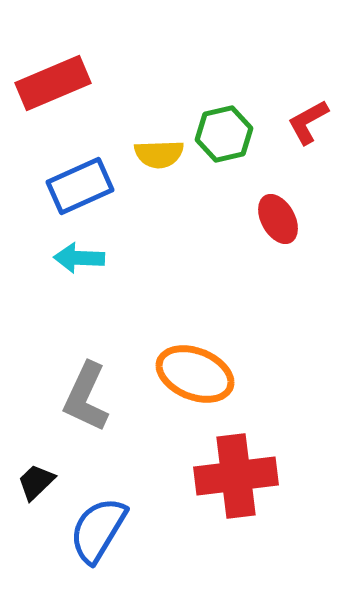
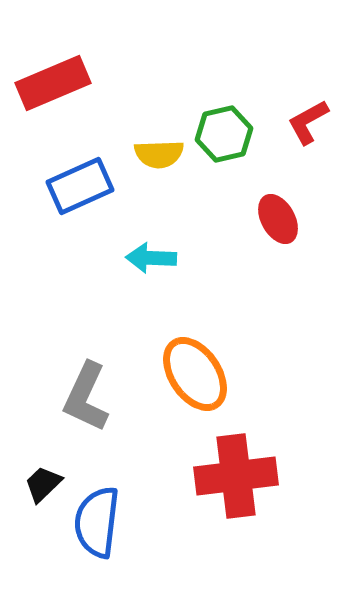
cyan arrow: moved 72 px right
orange ellipse: rotated 34 degrees clockwise
black trapezoid: moved 7 px right, 2 px down
blue semicircle: moved 1 px left, 8 px up; rotated 24 degrees counterclockwise
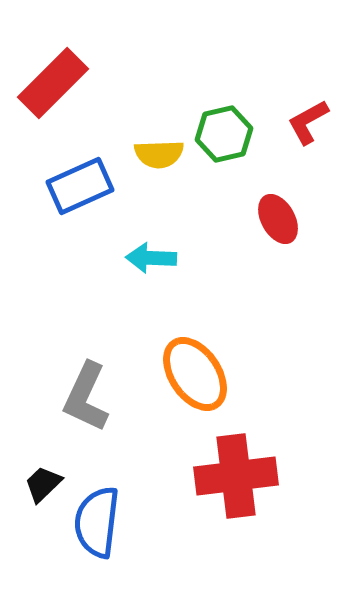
red rectangle: rotated 22 degrees counterclockwise
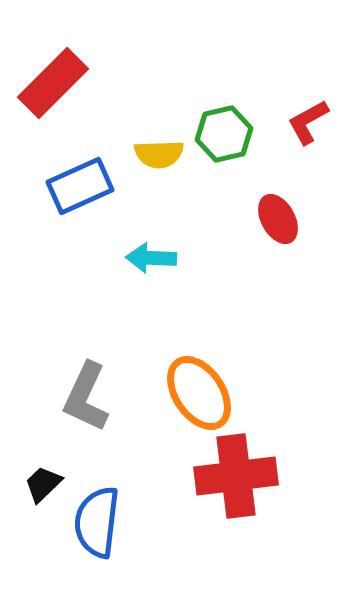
orange ellipse: moved 4 px right, 19 px down
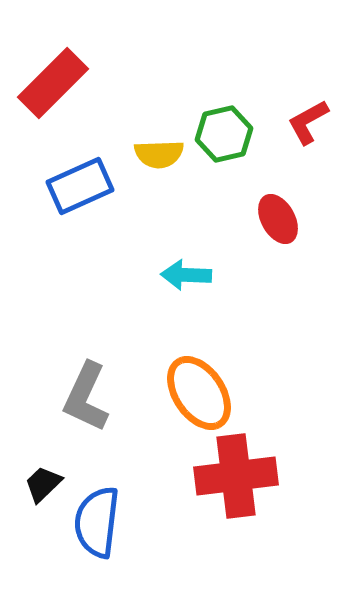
cyan arrow: moved 35 px right, 17 px down
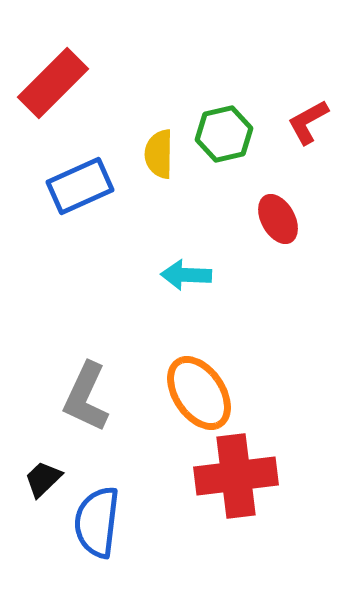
yellow semicircle: rotated 93 degrees clockwise
black trapezoid: moved 5 px up
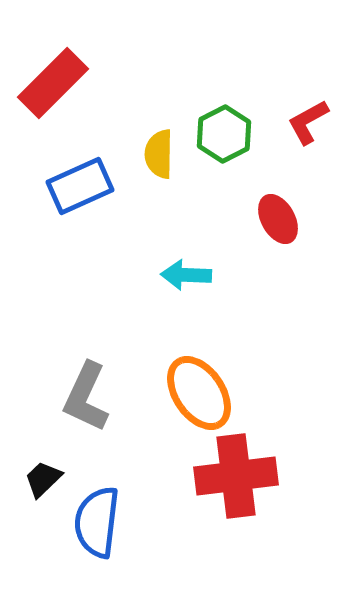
green hexagon: rotated 14 degrees counterclockwise
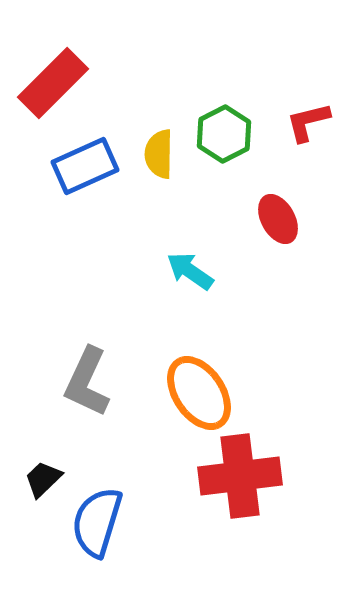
red L-shape: rotated 15 degrees clockwise
blue rectangle: moved 5 px right, 20 px up
cyan arrow: moved 4 px right, 4 px up; rotated 33 degrees clockwise
gray L-shape: moved 1 px right, 15 px up
red cross: moved 4 px right
blue semicircle: rotated 10 degrees clockwise
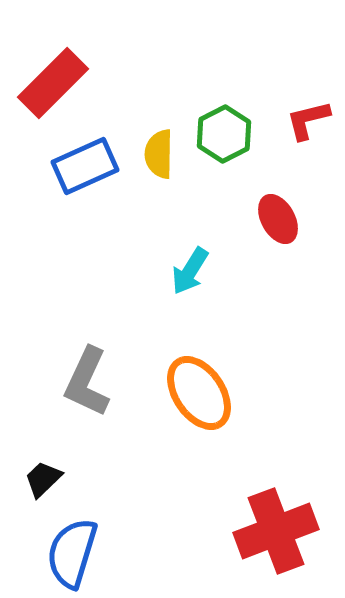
red L-shape: moved 2 px up
cyan arrow: rotated 93 degrees counterclockwise
red cross: moved 36 px right, 55 px down; rotated 14 degrees counterclockwise
blue semicircle: moved 25 px left, 31 px down
